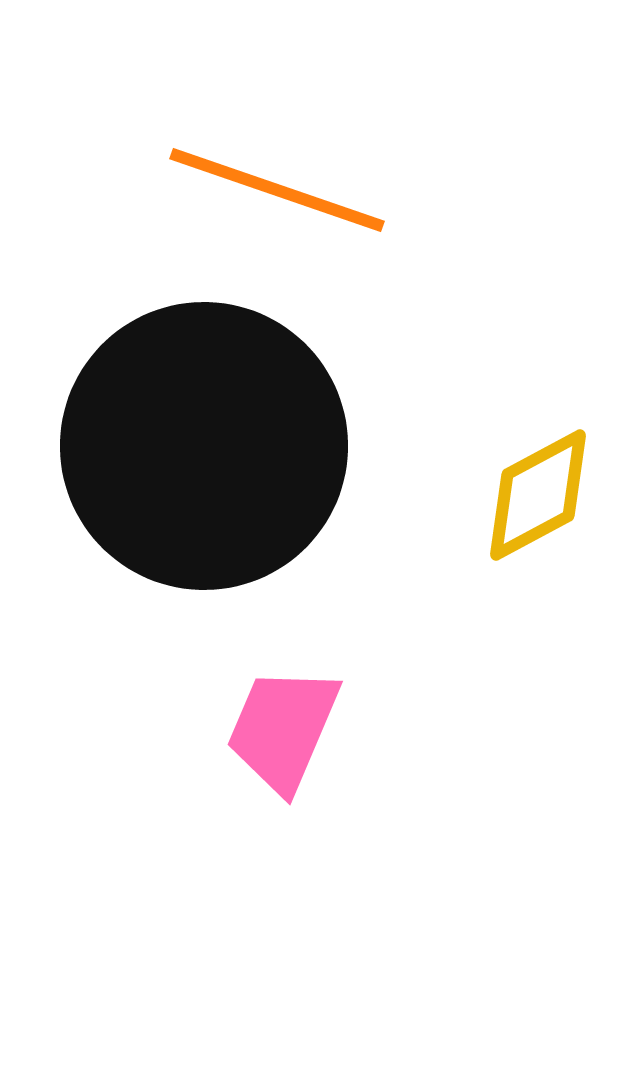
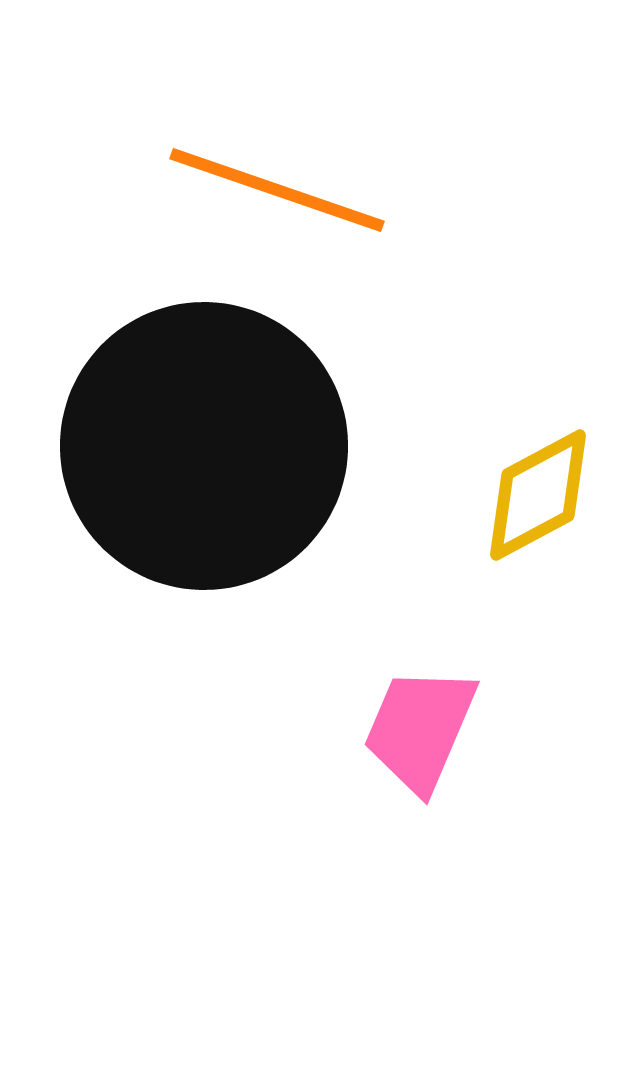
pink trapezoid: moved 137 px right
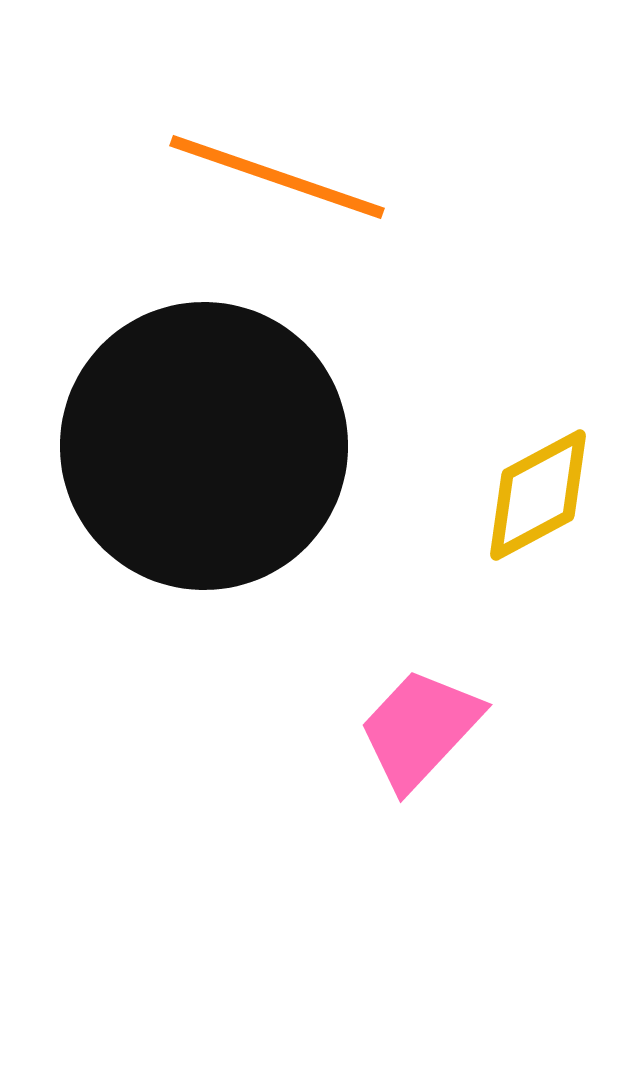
orange line: moved 13 px up
pink trapezoid: rotated 20 degrees clockwise
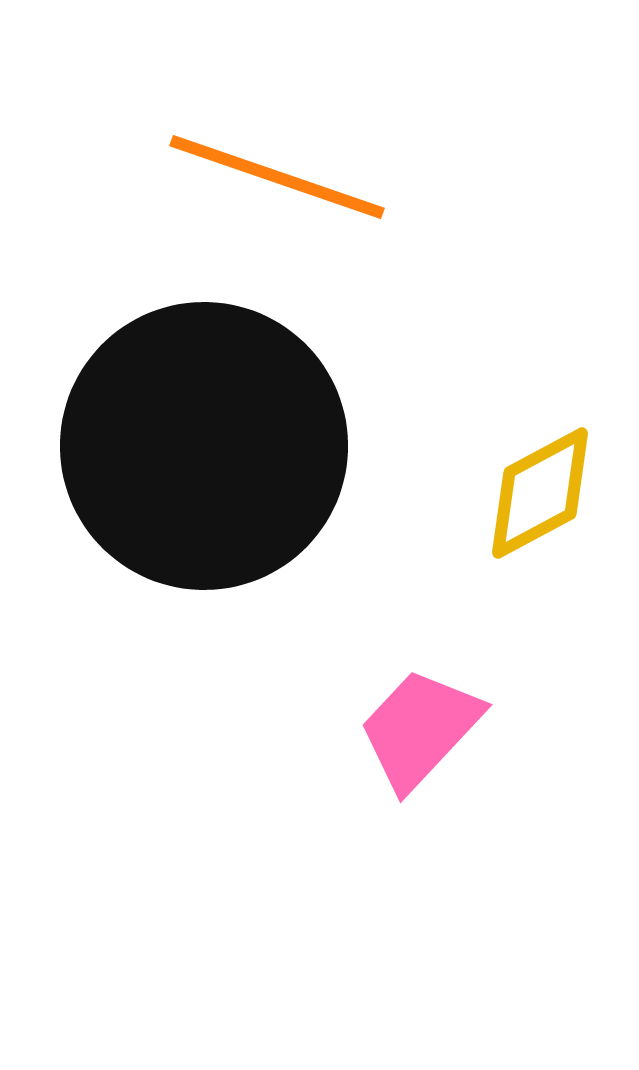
yellow diamond: moved 2 px right, 2 px up
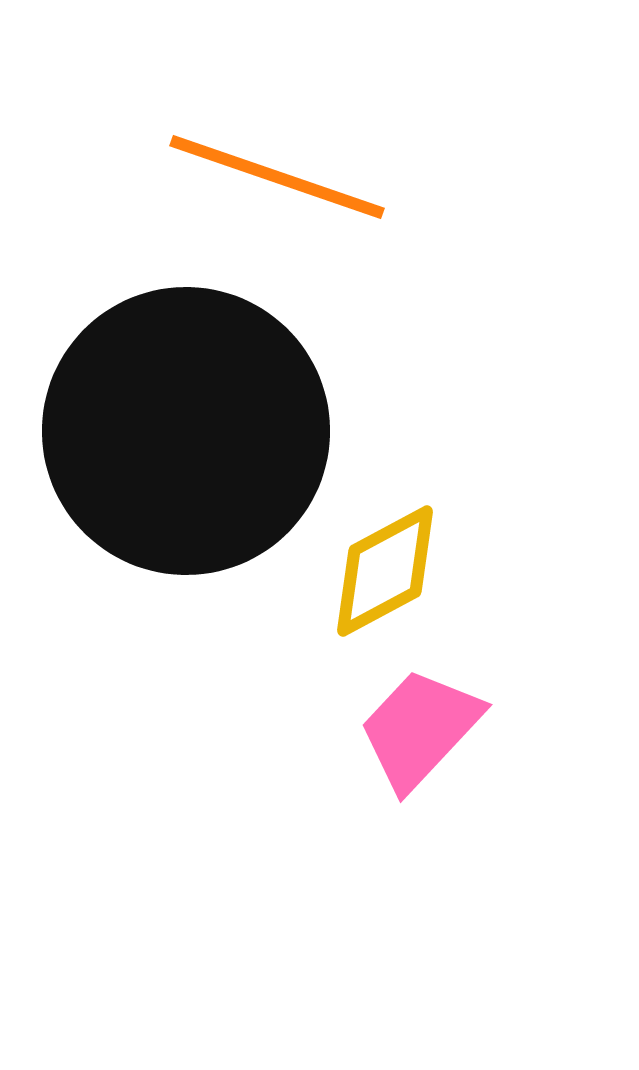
black circle: moved 18 px left, 15 px up
yellow diamond: moved 155 px left, 78 px down
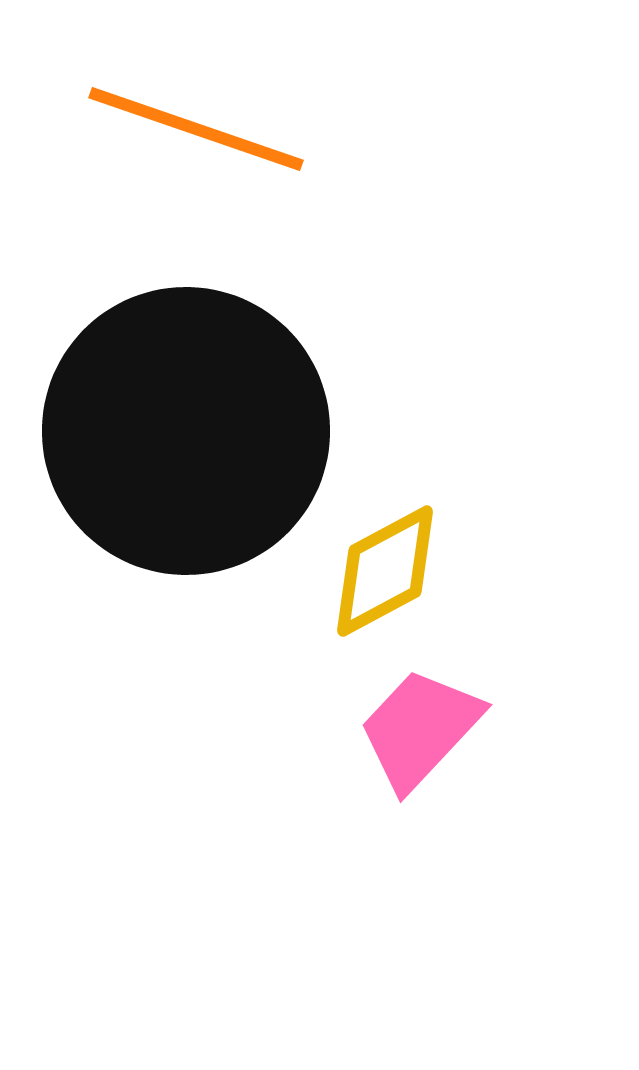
orange line: moved 81 px left, 48 px up
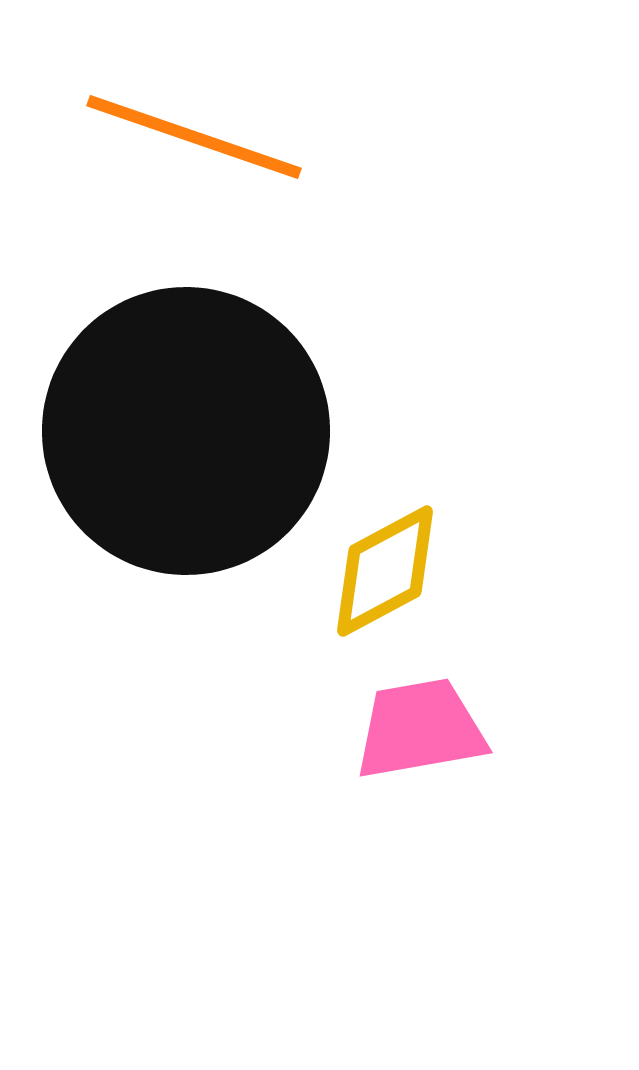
orange line: moved 2 px left, 8 px down
pink trapezoid: rotated 37 degrees clockwise
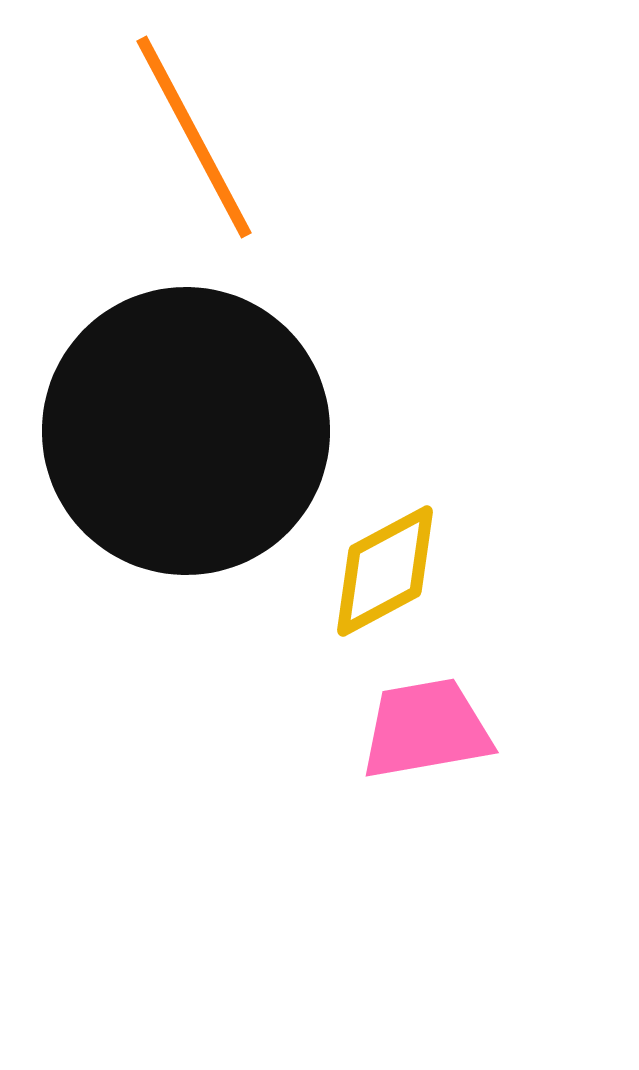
orange line: rotated 43 degrees clockwise
pink trapezoid: moved 6 px right
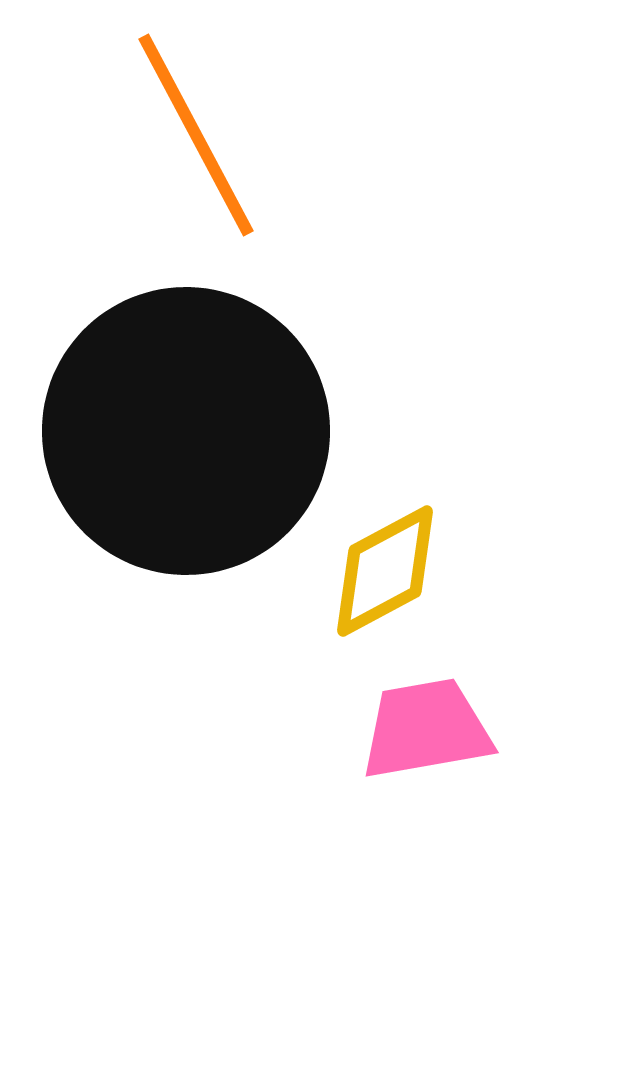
orange line: moved 2 px right, 2 px up
